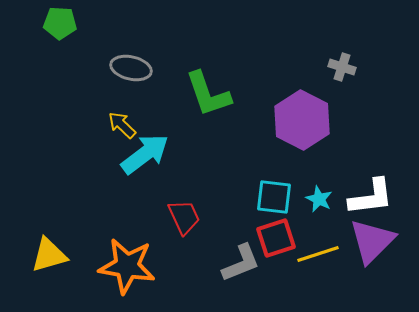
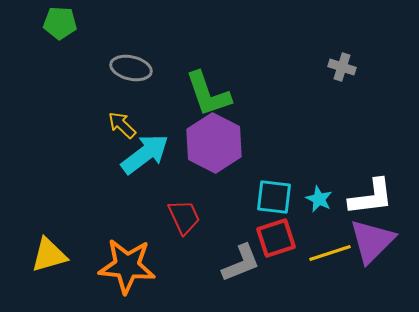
purple hexagon: moved 88 px left, 23 px down
yellow line: moved 12 px right, 1 px up
orange star: rotated 4 degrees counterclockwise
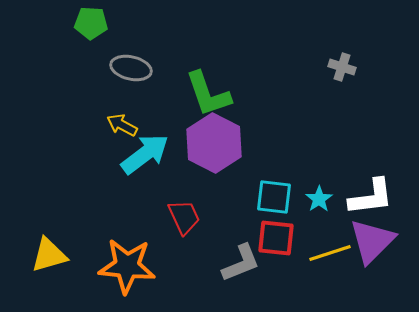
green pentagon: moved 31 px right
yellow arrow: rotated 16 degrees counterclockwise
cyan star: rotated 12 degrees clockwise
red square: rotated 24 degrees clockwise
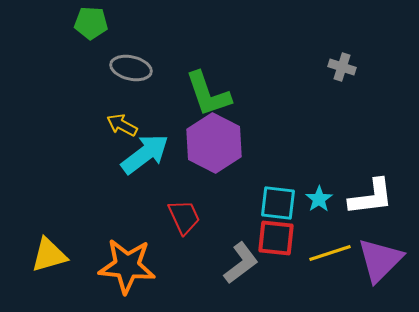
cyan square: moved 4 px right, 6 px down
purple triangle: moved 8 px right, 19 px down
gray L-shape: rotated 15 degrees counterclockwise
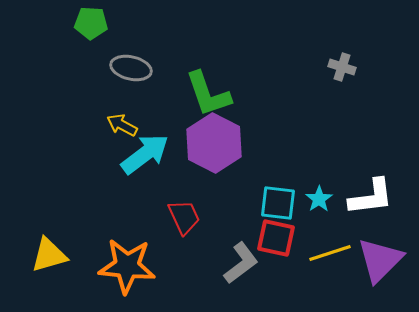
red square: rotated 6 degrees clockwise
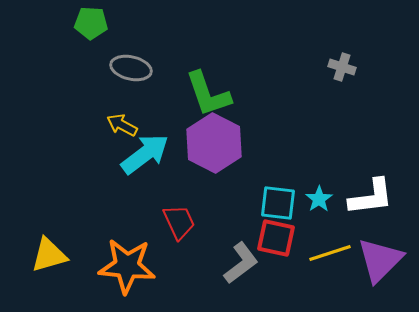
red trapezoid: moved 5 px left, 5 px down
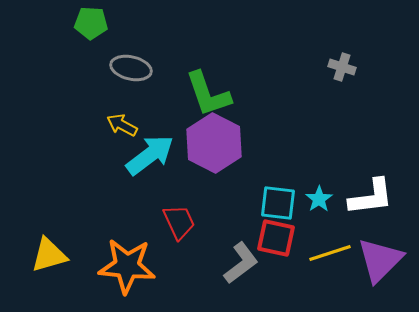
cyan arrow: moved 5 px right, 1 px down
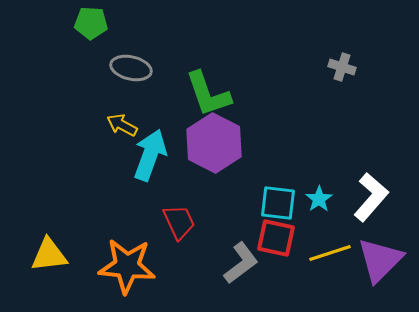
cyan arrow: rotated 33 degrees counterclockwise
white L-shape: rotated 42 degrees counterclockwise
yellow triangle: rotated 9 degrees clockwise
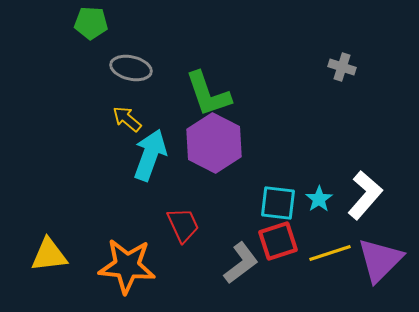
yellow arrow: moved 5 px right, 6 px up; rotated 12 degrees clockwise
white L-shape: moved 6 px left, 2 px up
red trapezoid: moved 4 px right, 3 px down
red square: moved 2 px right, 3 px down; rotated 30 degrees counterclockwise
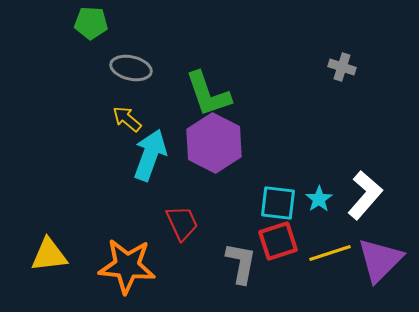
red trapezoid: moved 1 px left, 2 px up
gray L-shape: rotated 42 degrees counterclockwise
